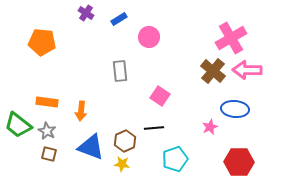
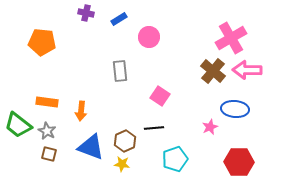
purple cross: rotated 21 degrees counterclockwise
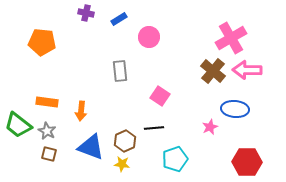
red hexagon: moved 8 px right
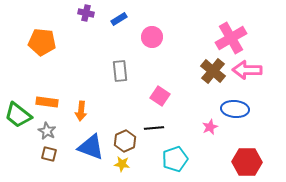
pink circle: moved 3 px right
green trapezoid: moved 10 px up
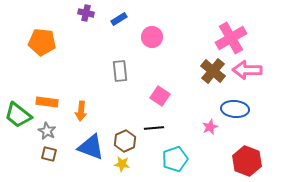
red hexagon: moved 1 px up; rotated 20 degrees clockwise
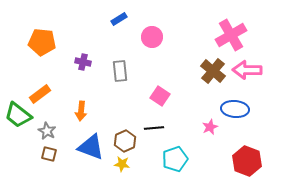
purple cross: moved 3 px left, 49 px down
pink cross: moved 3 px up
orange rectangle: moved 7 px left, 8 px up; rotated 45 degrees counterclockwise
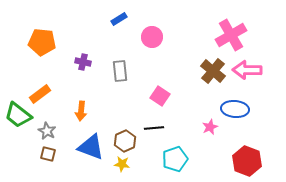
brown square: moved 1 px left
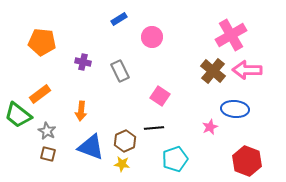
gray rectangle: rotated 20 degrees counterclockwise
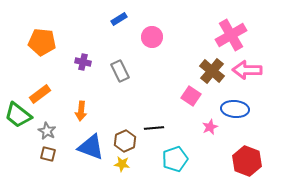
brown cross: moved 1 px left
pink square: moved 31 px right
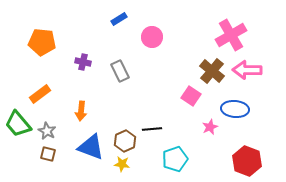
green trapezoid: moved 9 px down; rotated 12 degrees clockwise
black line: moved 2 px left, 1 px down
